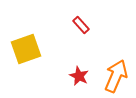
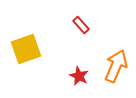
orange arrow: moved 10 px up
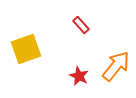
orange arrow: rotated 16 degrees clockwise
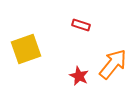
red rectangle: rotated 30 degrees counterclockwise
orange arrow: moved 3 px left, 2 px up
